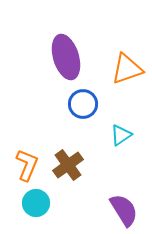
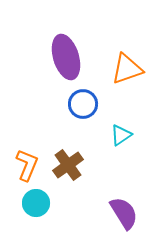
purple semicircle: moved 3 px down
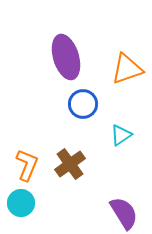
brown cross: moved 2 px right, 1 px up
cyan circle: moved 15 px left
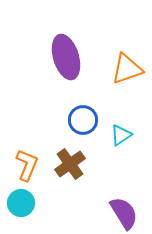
blue circle: moved 16 px down
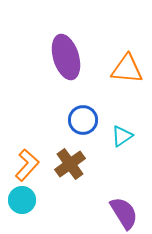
orange triangle: rotated 24 degrees clockwise
cyan triangle: moved 1 px right, 1 px down
orange L-shape: rotated 20 degrees clockwise
cyan circle: moved 1 px right, 3 px up
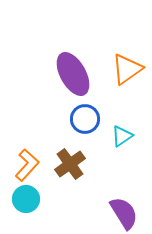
purple ellipse: moved 7 px right, 17 px down; rotated 12 degrees counterclockwise
orange triangle: rotated 40 degrees counterclockwise
blue circle: moved 2 px right, 1 px up
cyan circle: moved 4 px right, 1 px up
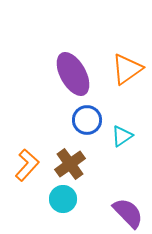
blue circle: moved 2 px right, 1 px down
cyan circle: moved 37 px right
purple semicircle: moved 4 px right; rotated 12 degrees counterclockwise
